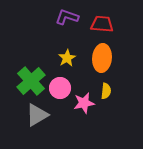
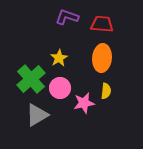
yellow star: moved 8 px left
green cross: moved 2 px up
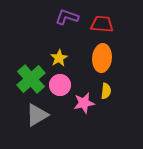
pink circle: moved 3 px up
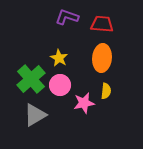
yellow star: rotated 12 degrees counterclockwise
gray triangle: moved 2 px left
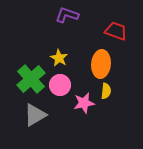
purple L-shape: moved 2 px up
red trapezoid: moved 14 px right, 7 px down; rotated 15 degrees clockwise
orange ellipse: moved 1 px left, 6 px down
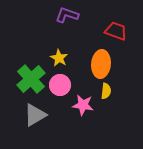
pink star: moved 1 px left, 2 px down; rotated 20 degrees clockwise
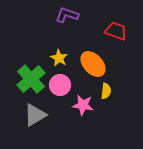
orange ellipse: moved 8 px left; rotated 48 degrees counterclockwise
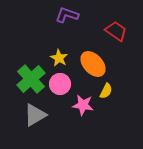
red trapezoid: rotated 15 degrees clockwise
pink circle: moved 1 px up
yellow semicircle: rotated 21 degrees clockwise
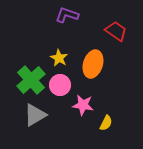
orange ellipse: rotated 60 degrees clockwise
green cross: moved 1 px down
pink circle: moved 1 px down
yellow semicircle: moved 32 px down
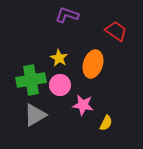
green cross: rotated 32 degrees clockwise
